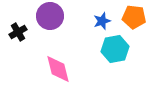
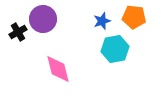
purple circle: moved 7 px left, 3 px down
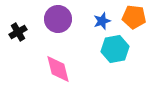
purple circle: moved 15 px right
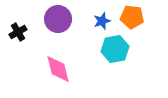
orange pentagon: moved 2 px left
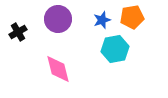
orange pentagon: rotated 15 degrees counterclockwise
blue star: moved 1 px up
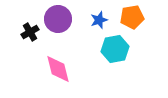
blue star: moved 3 px left
black cross: moved 12 px right
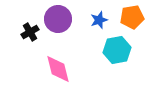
cyan hexagon: moved 2 px right, 1 px down
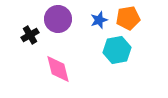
orange pentagon: moved 4 px left, 1 px down
black cross: moved 3 px down
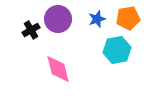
blue star: moved 2 px left, 1 px up
black cross: moved 1 px right, 5 px up
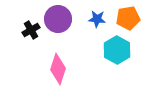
blue star: rotated 24 degrees clockwise
cyan hexagon: rotated 20 degrees counterclockwise
pink diamond: rotated 32 degrees clockwise
